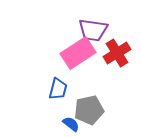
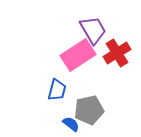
purple trapezoid: rotated 128 degrees counterclockwise
pink rectangle: moved 2 px down
blue trapezoid: moved 1 px left, 1 px down
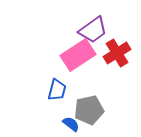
purple trapezoid: rotated 84 degrees clockwise
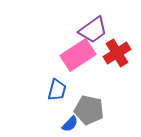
gray pentagon: rotated 24 degrees clockwise
blue semicircle: moved 1 px left; rotated 96 degrees clockwise
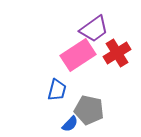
purple trapezoid: moved 1 px right, 1 px up
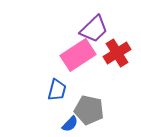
purple trapezoid: rotated 8 degrees counterclockwise
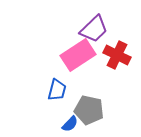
red cross: moved 2 px down; rotated 32 degrees counterclockwise
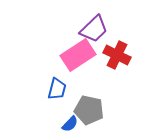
blue trapezoid: moved 1 px up
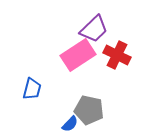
blue trapezoid: moved 25 px left
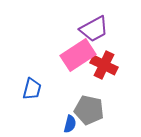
purple trapezoid: rotated 16 degrees clockwise
red cross: moved 13 px left, 10 px down
blue semicircle: rotated 30 degrees counterclockwise
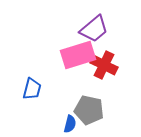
purple trapezoid: rotated 12 degrees counterclockwise
pink rectangle: rotated 16 degrees clockwise
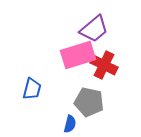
gray pentagon: moved 8 px up
